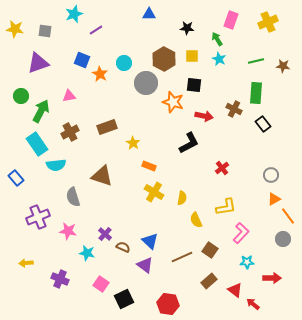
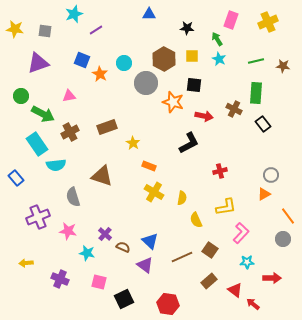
green arrow at (41, 111): moved 2 px right, 3 px down; rotated 90 degrees clockwise
red cross at (222, 168): moved 2 px left, 3 px down; rotated 24 degrees clockwise
orange triangle at (274, 199): moved 10 px left, 5 px up
pink square at (101, 284): moved 2 px left, 2 px up; rotated 21 degrees counterclockwise
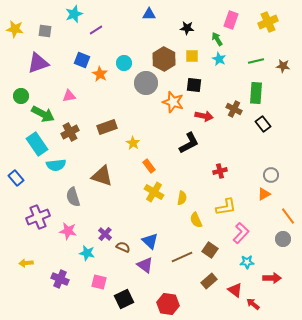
orange rectangle at (149, 166): rotated 32 degrees clockwise
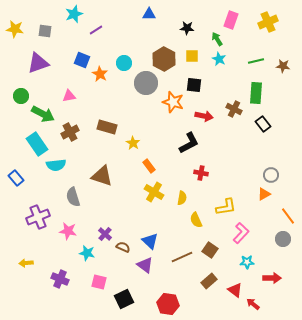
brown rectangle at (107, 127): rotated 36 degrees clockwise
red cross at (220, 171): moved 19 px left, 2 px down; rotated 24 degrees clockwise
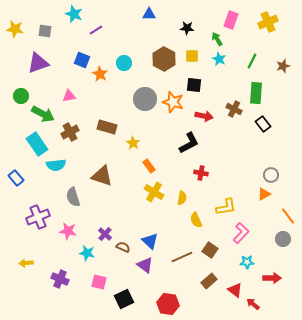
cyan star at (74, 14): rotated 30 degrees counterclockwise
green line at (256, 61): moved 4 px left; rotated 49 degrees counterclockwise
brown star at (283, 66): rotated 24 degrees counterclockwise
gray circle at (146, 83): moved 1 px left, 16 px down
